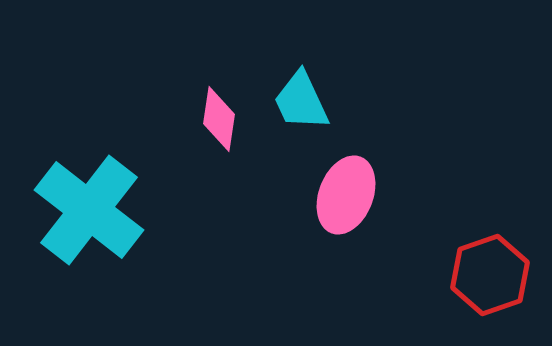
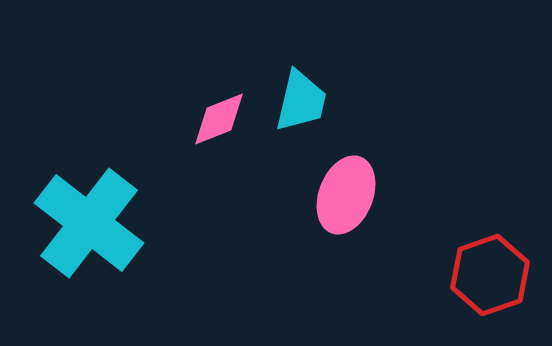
cyan trapezoid: rotated 142 degrees counterclockwise
pink diamond: rotated 60 degrees clockwise
cyan cross: moved 13 px down
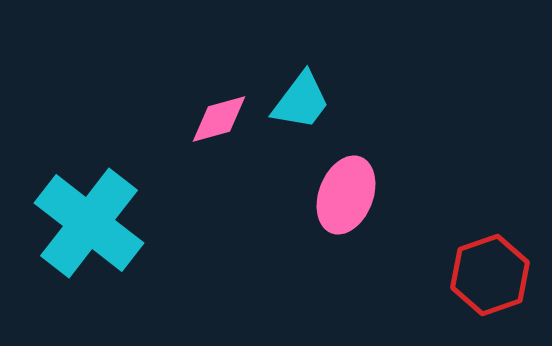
cyan trapezoid: rotated 24 degrees clockwise
pink diamond: rotated 6 degrees clockwise
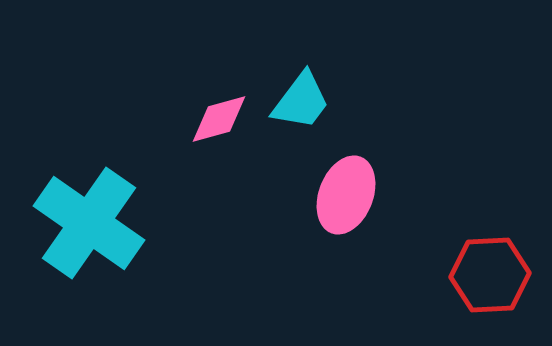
cyan cross: rotated 3 degrees counterclockwise
red hexagon: rotated 16 degrees clockwise
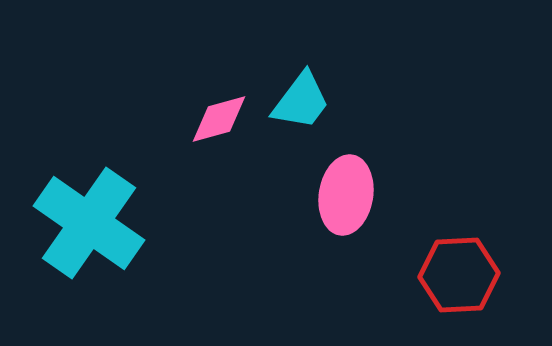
pink ellipse: rotated 12 degrees counterclockwise
red hexagon: moved 31 px left
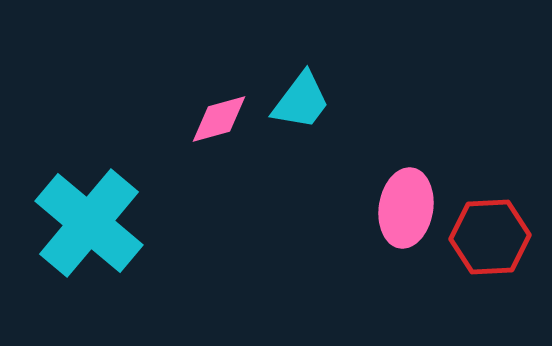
pink ellipse: moved 60 px right, 13 px down
cyan cross: rotated 5 degrees clockwise
red hexagon: moved 31 px right, 38 px up
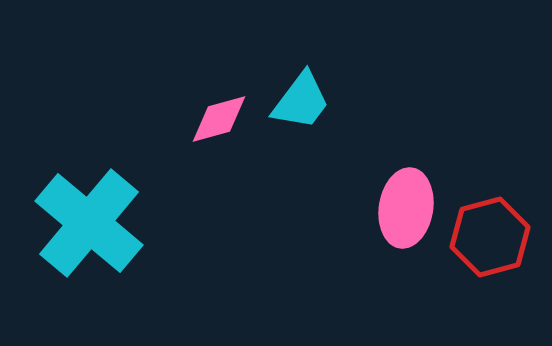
red hexagon: rotated 12 degrees counterclockwise
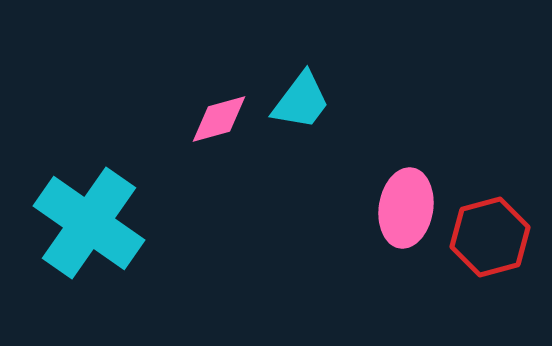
cyan cross: rotated 5 degrees counterclockwise
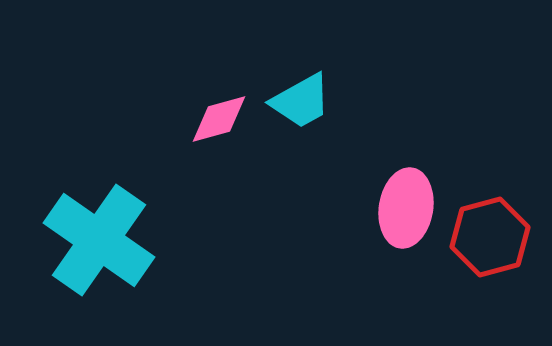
cyan trapezoid: rotated 24 degrees clockwise
cyan cross: moved 10 px right, 17 px down
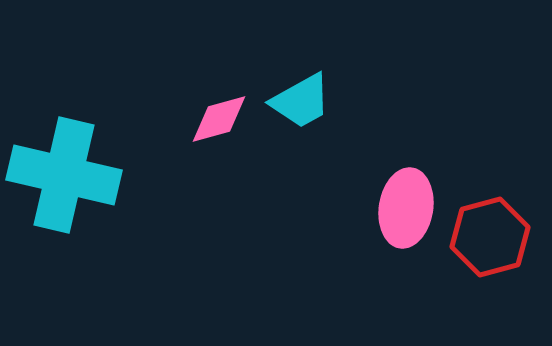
cyan cross: moved 35 px left, 65 px up; rotated 22 degrees counterclockwise
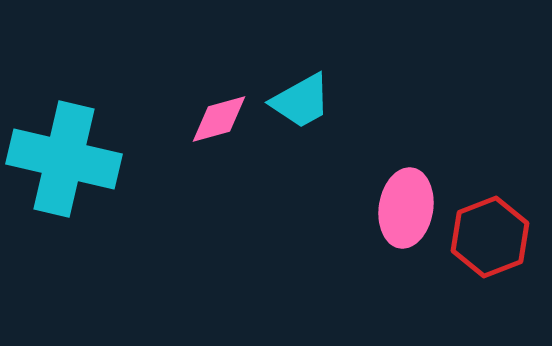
cyan cross: moved 16 px up
red hexagon: rotated 6 degrees counterclockwise
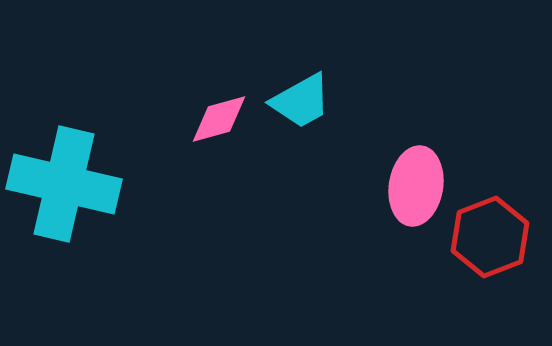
cyan cross: moved 25 px down
pink ellipse: moved 10 px right, 22 px up
